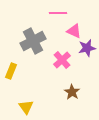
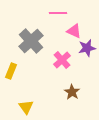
gray cross: moved 2 px left; rotated 15 degrees counterclockwise
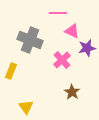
pink triangle: moved 2 px left
gray cross: moved 1 px left, 1 px up; rotated 25 degrees counterclockwise
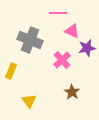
yellow triangle: moved 3 px right, 6 px up
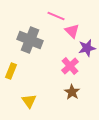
pink line: moved 2 px left, 3 px down; rotated 24 degrees clockwise
pink triangle: rotated 21 degrees clockwise
pink cross: moved 8 px right, 6 px down
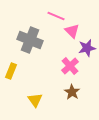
yellow triangle: moved 6 px right, 1 px up
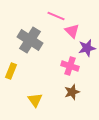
gray cross: rotated 10 degrees clockwise
pink cross: rotated 30 degrees counterclockwise
brown star: rotated 21 degrees clockwise
